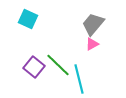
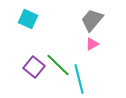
gray trapezoid: moved 1 px left, 4 px up
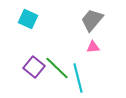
pink triangle: moved 1 px right, 3 px down; rotated 24 degrees clockwise
green line: moved 1 px left, 3 px down
cyan line: moved 1 px left, 1 px up
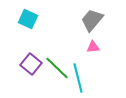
purple square: moved 3 px left, 3 px up
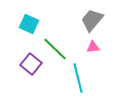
cyan square: moved 1 px right, 5 px down
green line: moved 2 px left, 19 px up
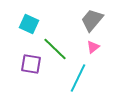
pink triangle: rotated 32 degrees counterclockwise
purple square: rotated 30 degrees counterclockwise
cyan line: rotated 40 degrees clockwise
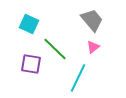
gray trapezoid: rotated 100 degrees clockwise
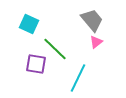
pink triangle: moved 3 px right, 5 px up
purple square: moved 5 px right
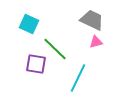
gray trapezoid: rotated 25 degrees counterclockwise
pink triangle: rotated 24 degrees clockwise
